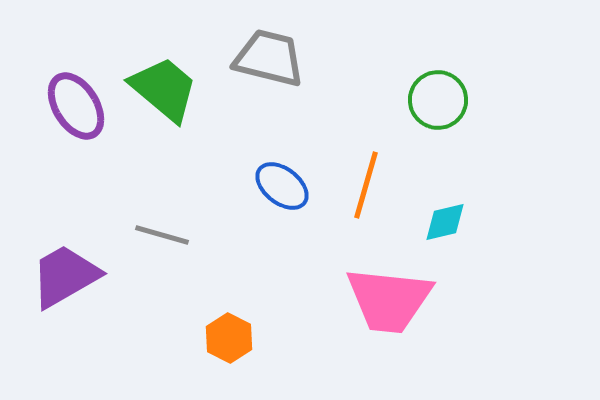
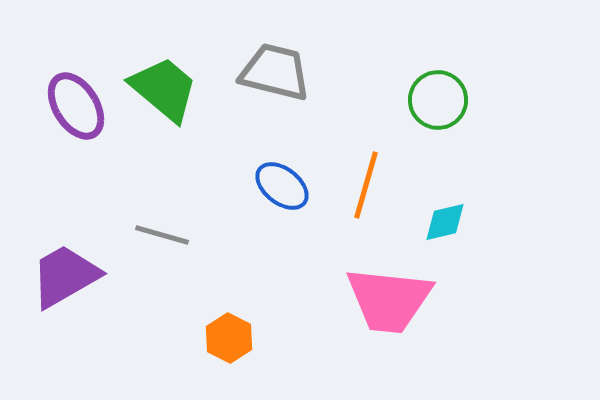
gray trapezoid: moved 6 px right, 14 px down
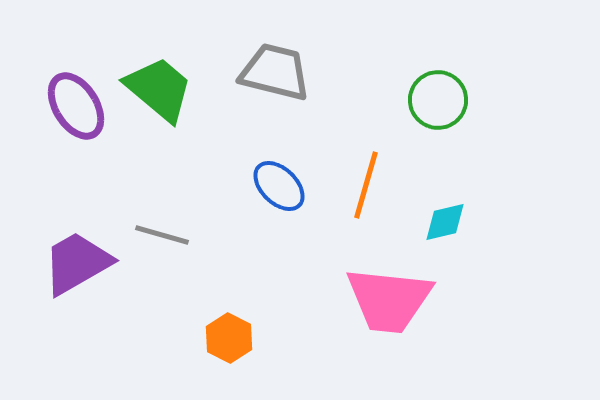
green trapezoid: moved 5 px left
blue ellipse: moved 3 px left; rotated 6 degrees clockwise
purple trapezoid: moved 12 px right, 13 px up
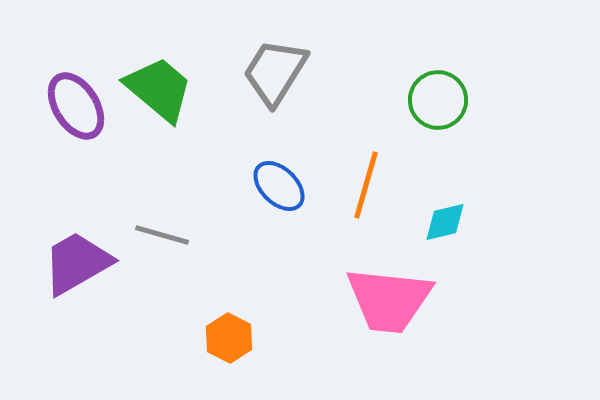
gray trapezoid: rotated 72 degrees counterclockwise
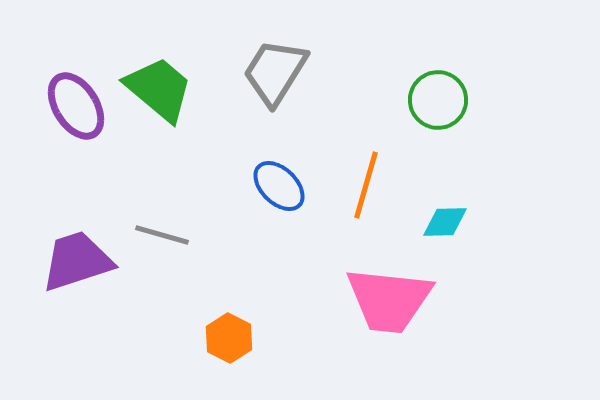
cyan diamond: rotated 12 degrees clockwise
purple trapezoid: moved 2 px up; rotated 12 degrees clockwise
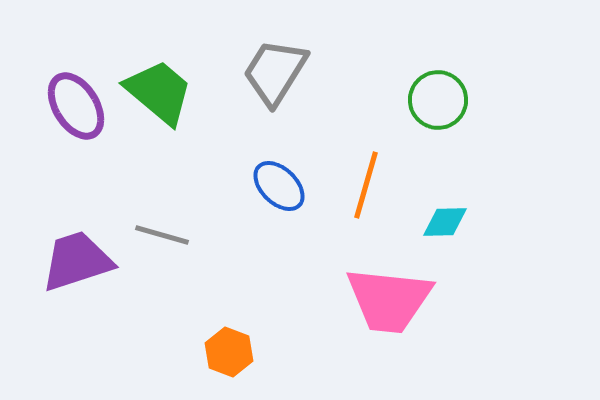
green trapezoid: moved 3 px down
orange hexagon: moved 14 px down; rotated 6 degrees counterclockwise
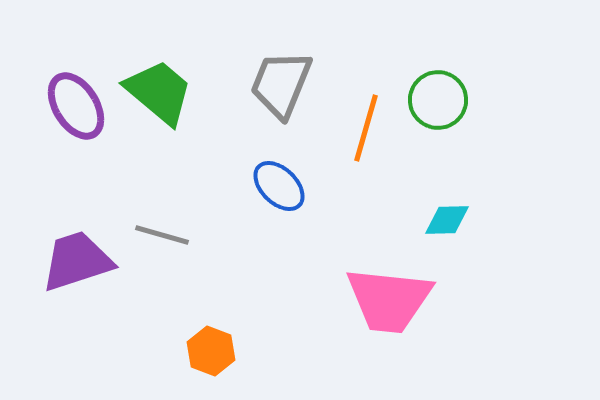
gray trapezoid: moved 6 px right, 12 px down; rotated 10 degrees counterclockwise
orange line: moved 57 px up
cyan diamond: moved 2 px right, 2 px up
orange hexagon: moved 18 px left, 1 px up
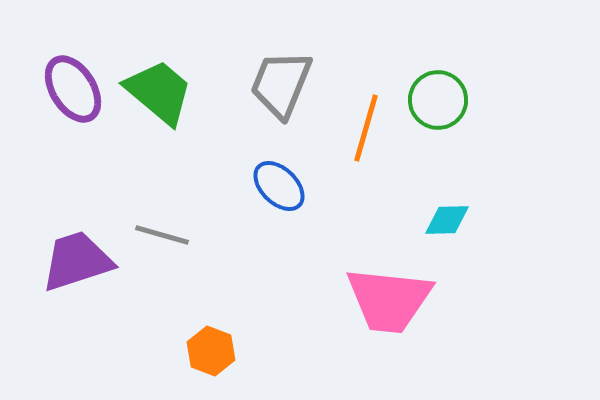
purple ellipse: moved 3 px left, 17 px up
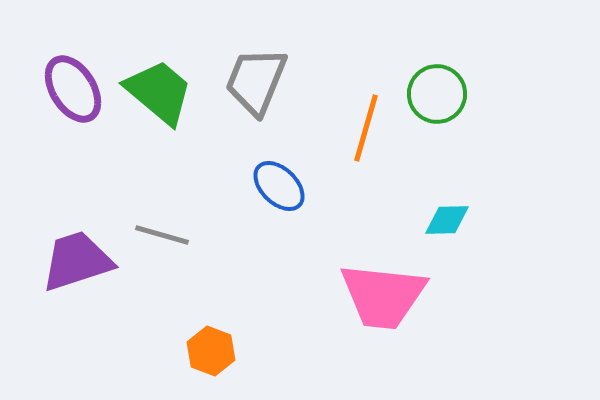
gray trapezoid: moved 25 px left, 3 px up
green circle: moved 1 px left, 6 px up
pink trapezoid: moved 6 px left, 4 px up
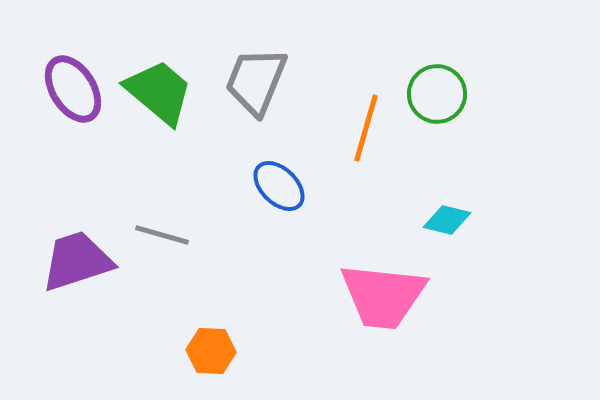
cyan diamond: rotated 15 degrees clockwise
orange hexagon: rotated 18 degrees counterclockwise
